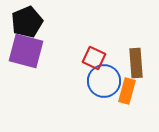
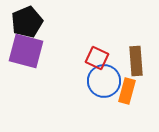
red square: moved 3 px right
brown rectangle: moved 2 px up
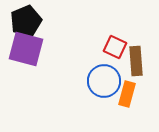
black pentagon: moved 1 px left, 1 px up
purple square: moved 2 px up
red square: moved 18 px right, 11 px up
orange rectangle: moved 3 px down
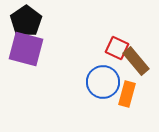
black pentagon: rotated 12 degrees counterclockwise
red square: moved 2 px right, 1 px down
brown rectangle: rotated 36 degrees counterclockwise
blue circle: moved 1 px left, 1 px down
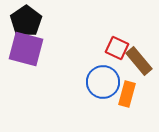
brown rectangle: moved 3 px right
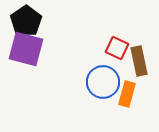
brown rectangle: rotated 28 degrees clockwise
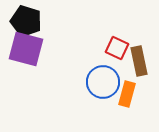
black pentagon: rotated 20 degrees counterclockwise
